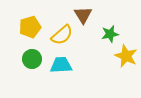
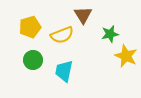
yellow semicircle: rotated 20 degrees clockwise
green circle: moved 1 px right, 1 px down
cyan trapezoid: moved 3 px right, 6 px down; rotated 75 degrees counterclockwise
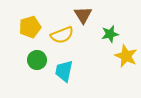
green circle: moved 4 px right
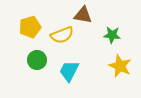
brown triangle: rotated 48 degrees counterclockwise
green star: moved 2 px right, 1 px down; rotated 18 degrees clockwise
yellow star: moved 6 px left, 10 px down
cyan trapezoid: moved 5 px right; rotated 15 degrees clockwise
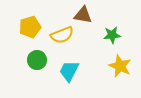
green star: rotated 12 degrees counterclockwise
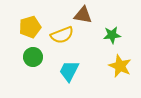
green circle: moved 4 px left, 3 px up
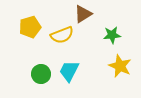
brown triangle: moved 1 px up; rotated 42 degrees counterclockwise
green circle: moved 8 px right, 17 px down
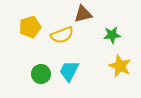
brown triangle: rotated 18 degrees clockwise
